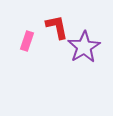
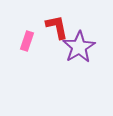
purple star: moved 5 px left
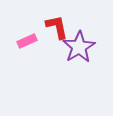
pink rectangle: rotated 48 degrees clockwise
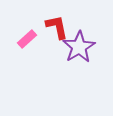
pink rectangle: moved 2 px up; rotated 18 degrees counterclockwise
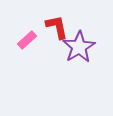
pink rectangle: moved 1 px down
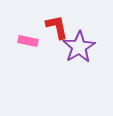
pink rectangle: moved 1 px right, 1 px down; rotated 54 degrees clockwise
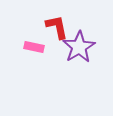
pink rectangle: moved 6 px right, 6 px down
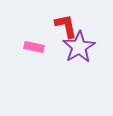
red L-shape: moved 9 px right, 1 px up
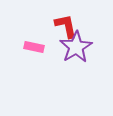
purple star: moved 3 px left
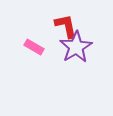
pink rectangle: rotated 18 degrees clockwise
